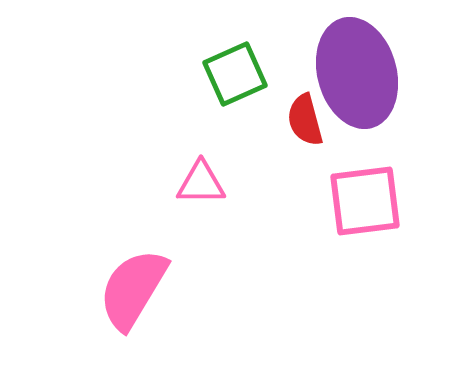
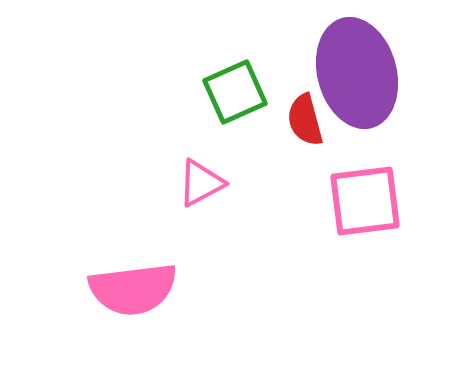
green square: moved 18 px down
pink triangle: rotated 28 degrees counterclockwise
pink semicircle: rotated 128 degrees counterclockwise
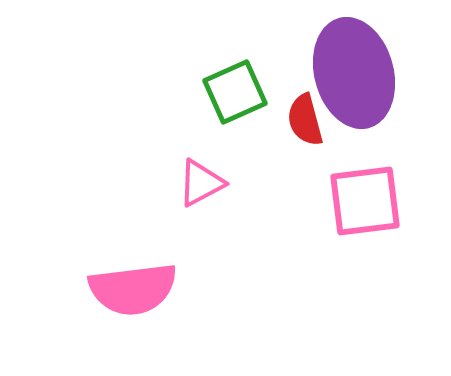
purple ellipse: moved 3 px left
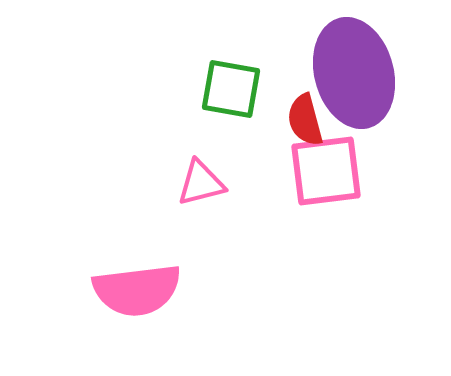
green square: moved 4 px left, 3 px up; rotated 34 degrees clockwise
pink triangle: rotated 14 degrees clockwise
pink square: moved 39 px left, 30 px up
pink semicircle: moved 4 px right, 1 px down
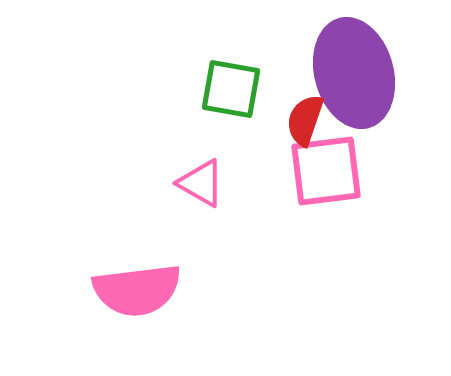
red semicircle: rotated 34 degrees clockwise
pink triangle: rotated 44 degrees clockwise
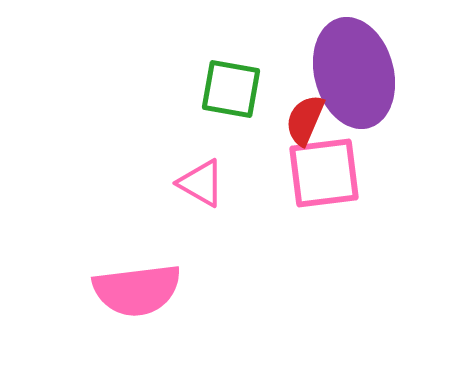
red semicircle: rotated 4 degrees clockwise
pink square: moved 2 px left, 2 px down
